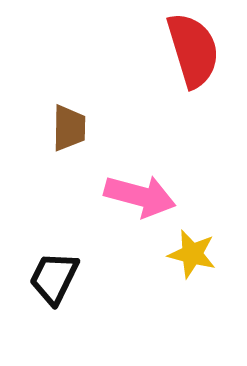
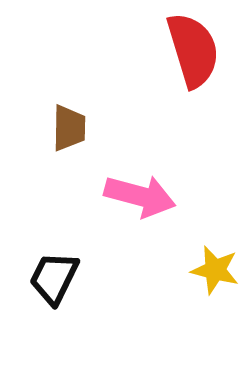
yellow star: moved 23 px right, 16 px down
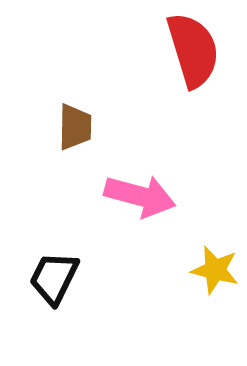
brown trapezoid: moved 6 px right, 1 px up
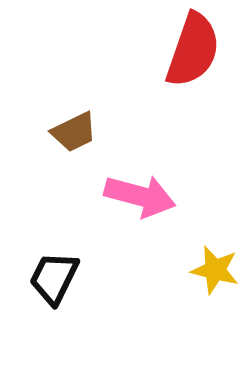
red semicircle: rotated 36 degrees clockwise
brown trapezoid: moved 1 px left, 5 px down; rotated 63 degrees clockwise
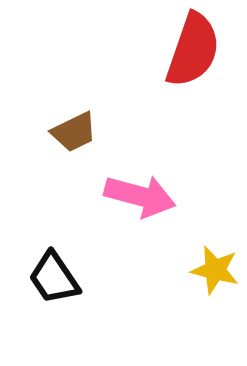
black trapezoid: rotated 60 degrees counterclockwise
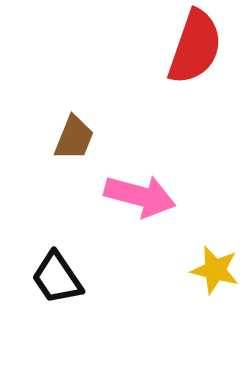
red semicircle: moved 2 px right, 3 px up
brown trapezoid: moved 6 px down; rotated 42 degrees counterclockwise
black trapezoid: moved 3 px right
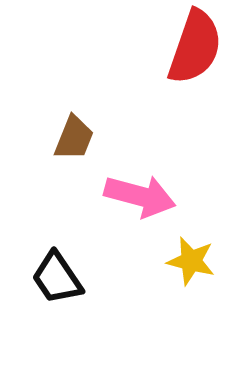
yellow star: moved 24 px left, 9 px up
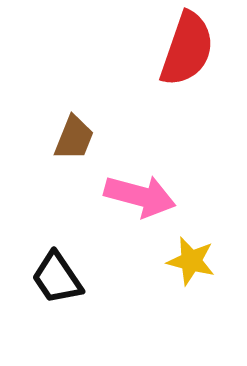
red semicircle: moved 8 px left, 2 px down
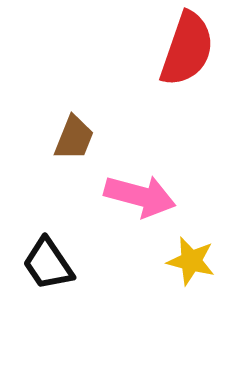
black trapezoid: moved 9 px left, 14 px up
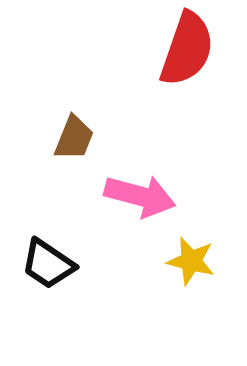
black trapezoid: rotated 22 degrees counterclockwise
